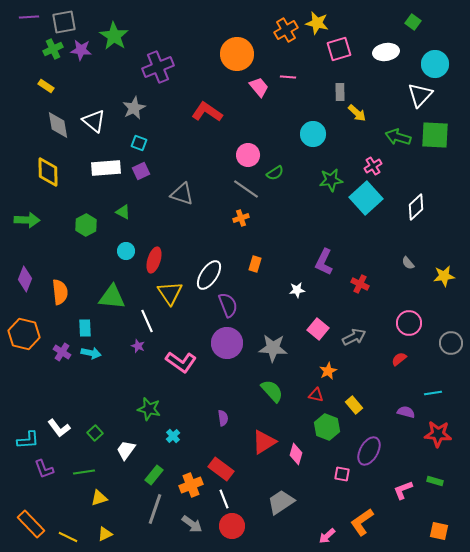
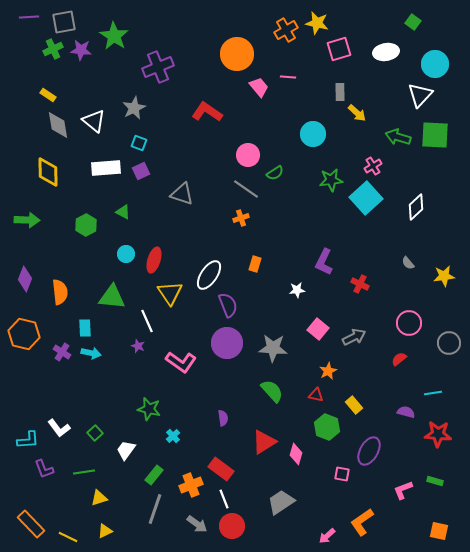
yellow rectangle at (46, 86): moved 2 px right, 9 px down
cyan circle at (126, 251): moved 3 px down
gray circle at (451, 343): moved 2 px left
gray arrow at (192, 524): moved 5 px right
yellow triangle at (105, 534): moved 3 px up
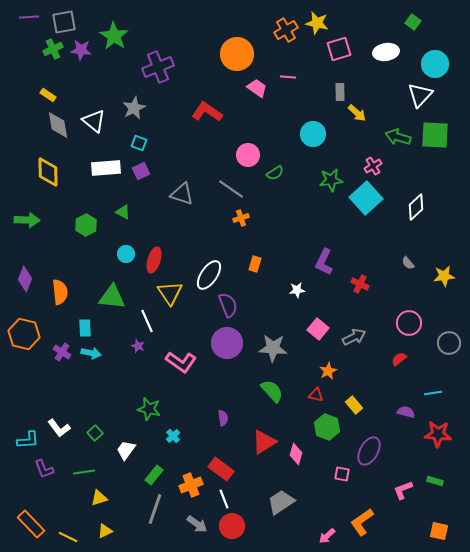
pink trapezoid at (259, 87): moved 2 px left, 1 px down; rotated 15 degrees counterclockwise
gray line at (246, 189): moved 15 px left
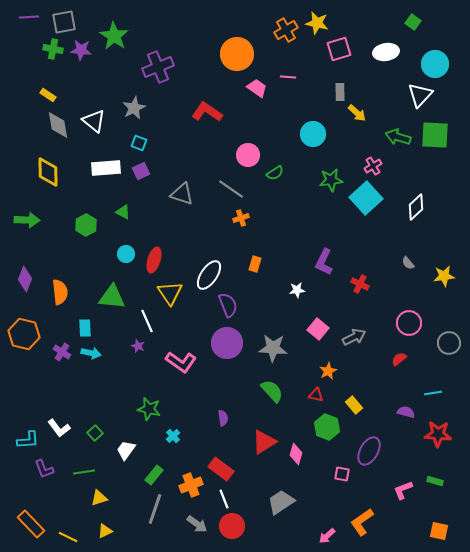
green cross at (53, 49): rotated 36 degrees clockwise
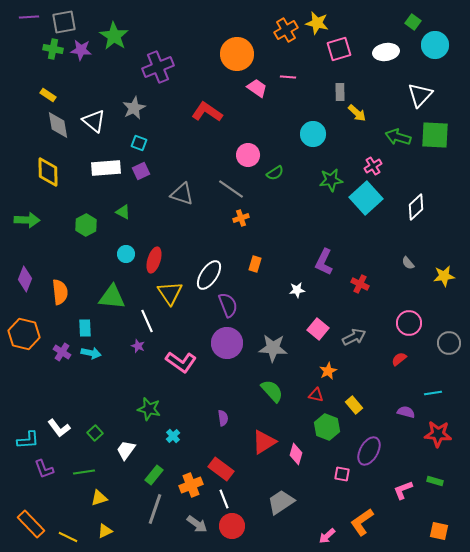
cyan circle at (435, 64): moved 19 px up
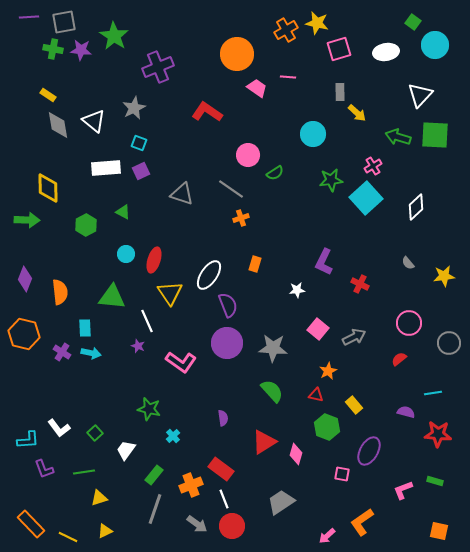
yellow diamond at (48, 172): moved 16 px down
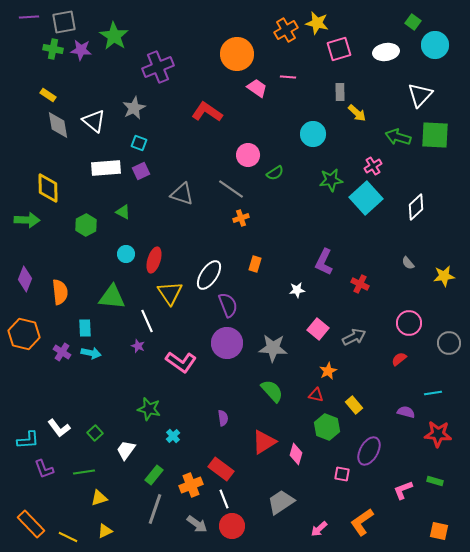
pink arrow at (327, 536): moved 8 px left, 7 px up
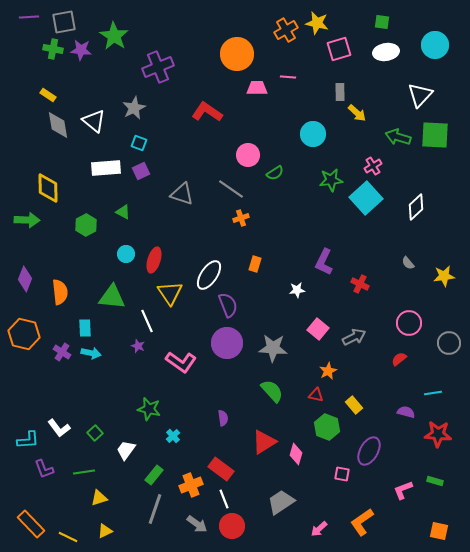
green square at (413, 22): moved 31 px left; rotated 28 degrees counterclockwise
pink trapezoid at (257, 88): rotated 35 degrees counterclockwise
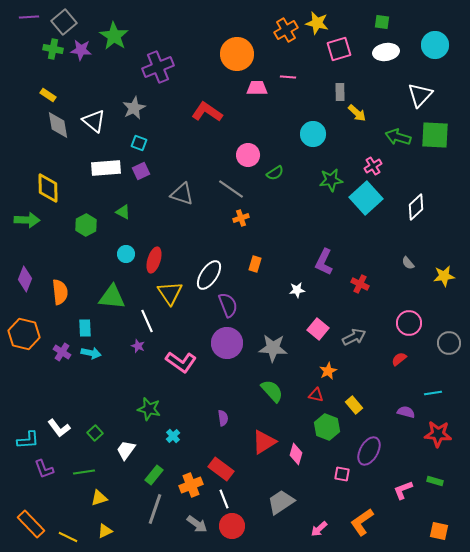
gray square at (64, 22): rotated 30 degrees counterclockwise
